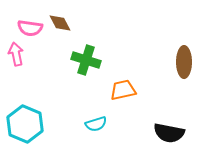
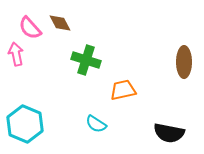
pink semicircle: rotated 40 degrees clockwise
cyan semicircle: rotated 50 degrees clockwise
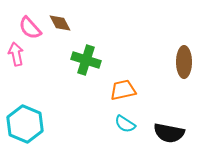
cyan semicircle: moved 29 px right
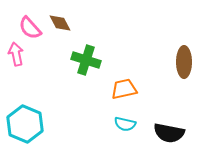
orange trapezoid: moved 1 px right, 1 px up
cyan semicircle: rotated 20 degrees counterclockwise
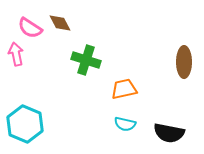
pink semicircle: rotated 15 degrees counterclockwise
